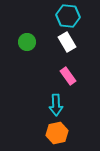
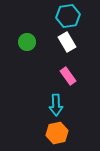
cyan hexagon: rotated 15 degrees counterclockwise
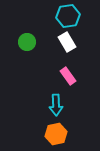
orange hexagon: moved 1 px left, 1 px down
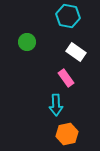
cyan hexagon: rotated 20 degrees clockwise
white rectangle: moved 9 px right, 10 px down; rotated 24 degrees counterclockwise
pink rectangle: moved 2 px left, 2 px down
orange hexagon: moved 11 px right
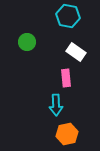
pink rectangle: rotated 30 degrees clockwise
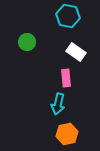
cyan arrow: moved 2 px right, 1 px up; rotated 15 degrees clockwise
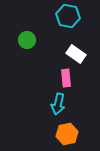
green circle: moved 2 px up
white rectangle: moved 2 px down
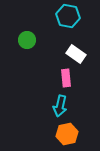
cyan arrow: moved 2 px right, 2 px down
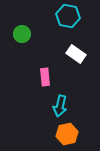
green circle: moved 5 px left, 6 px up
pink rectangle: moved 21 px left, 1 px up
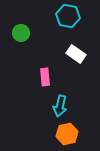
green circle: moved 1 px left, 1 px up
